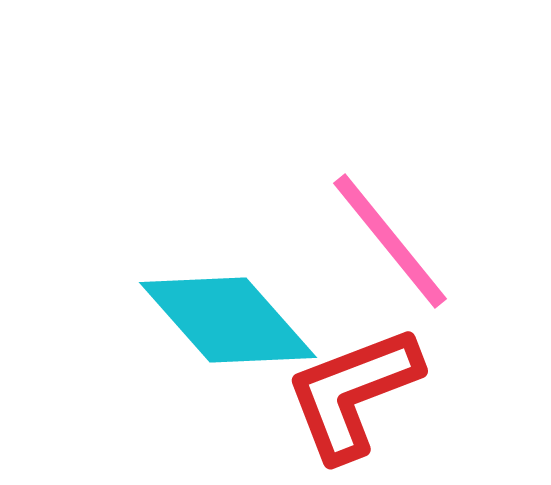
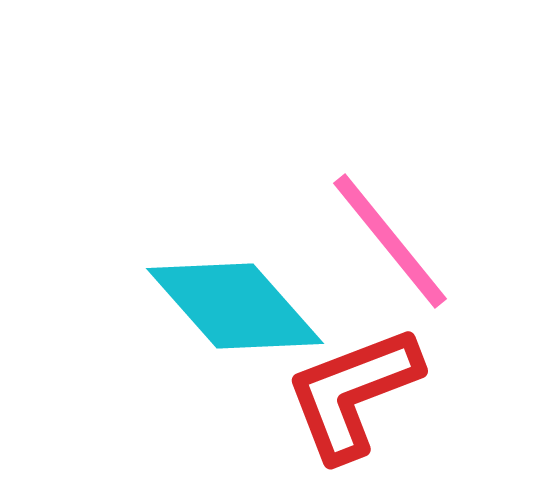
cyan diamond: moved 7 px right, 14 px up
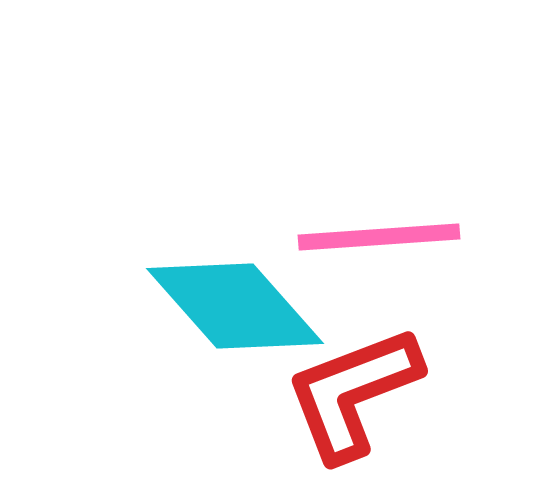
pink line: moved 11 px left, 4 px up; rotated 55 degrees counterclockwise
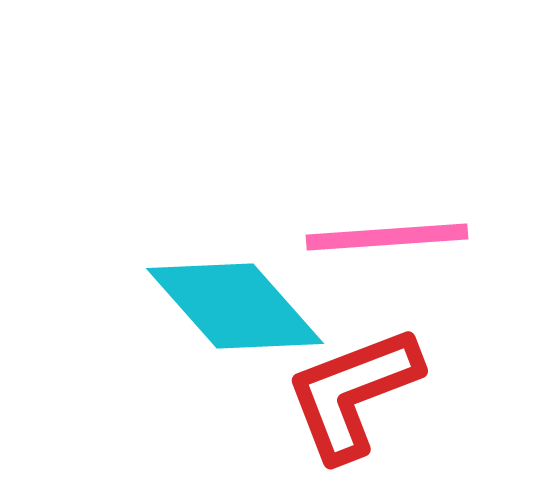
pink line: moved 8 px right
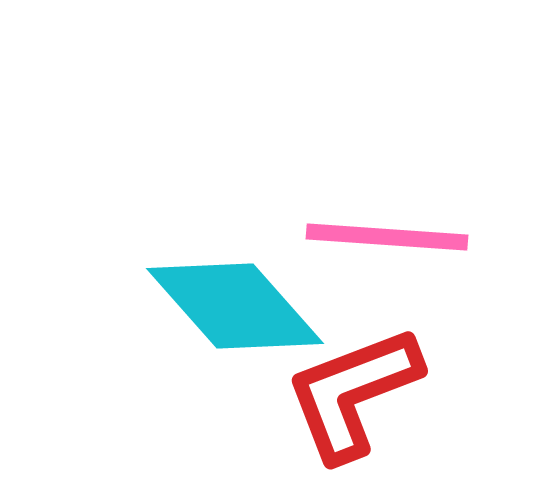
pink line: rotated 8 degrees clockwise
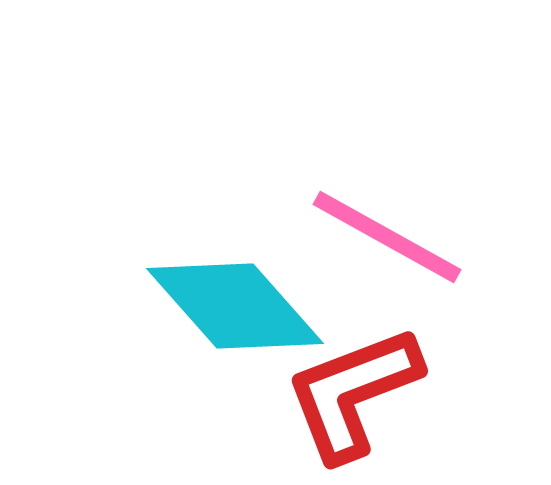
pink line: rotated 25 degrees clockwise
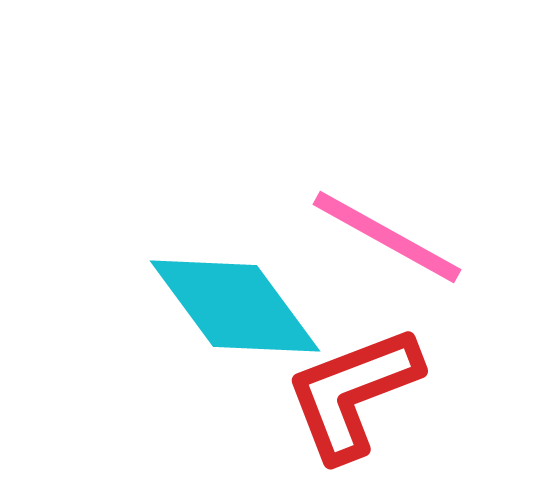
cyan diamond: rotated 5 degrees clockwise
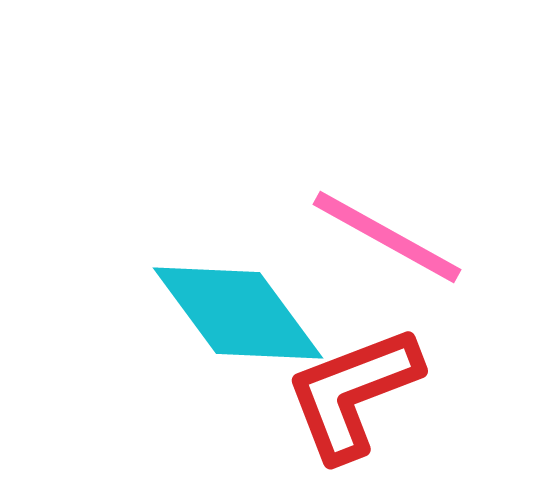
cyan diamond: moved 3 px right, 7 px down
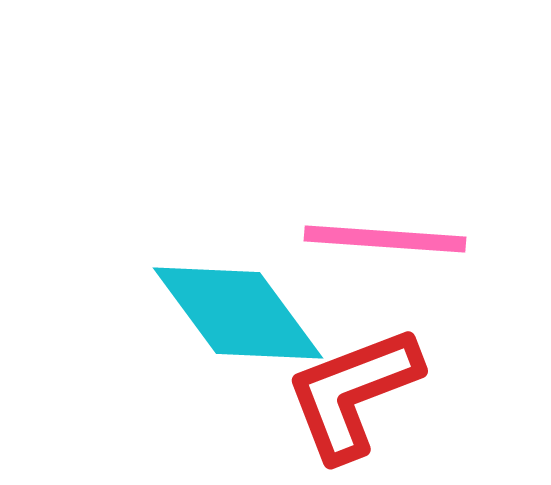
pink line: moved 2 px left, 2 px down; rotated 25 degrees counterclockwise
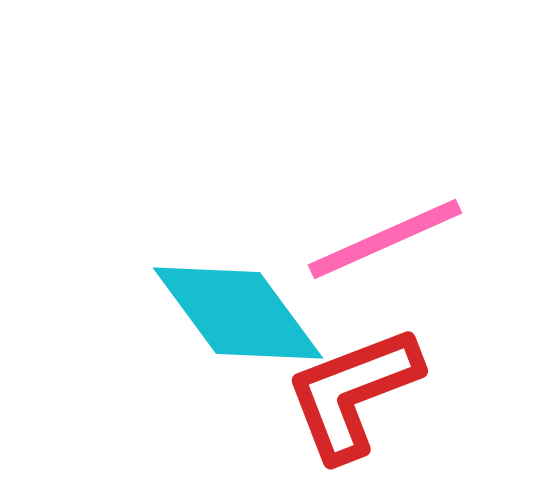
pink line: rotated 28 degrees counterclockwise
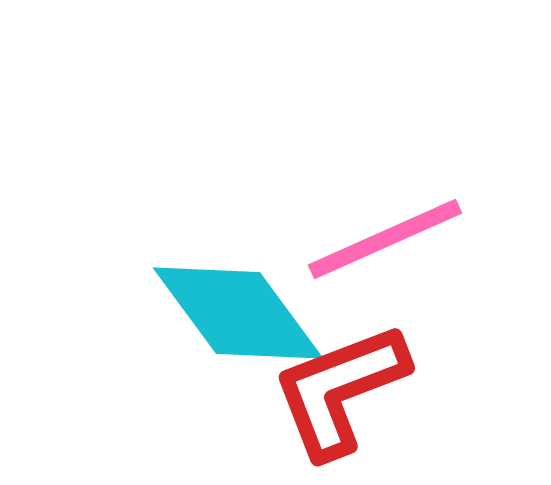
red L-shape: moved 13 px left, 3 px up
